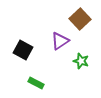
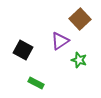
green star: moved 2 px left, 1 px up
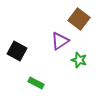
brown square: moved 1 px left; rotated 10 degrees counterclockwise
black square: moved 6 px left, 1 px down
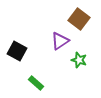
green rectangle: rotated 14 degrees clockwise
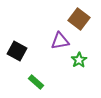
purple triangle: rotated 24 degrees clockwise
green star: rotated 21 degrees clockwise
green rectangle: moved 1 px up
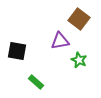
black square: rotated 18 degrees counterclockwise
green star: rotated 14 degrees counterclockwise
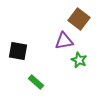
purple triangle: moved 4 px right
black square: moved 1 px right
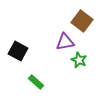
brown square: moved 3 px right, 2 px down
purple triangle: moved 1 px right, 1 px down
black square: rotated 18 degrees clockwise
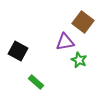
brown square: moved 1 px right, 1 px down
